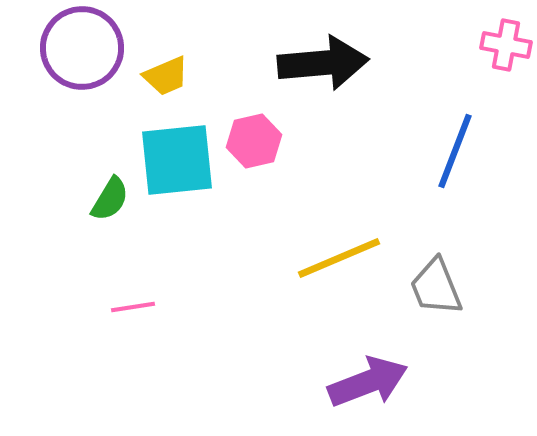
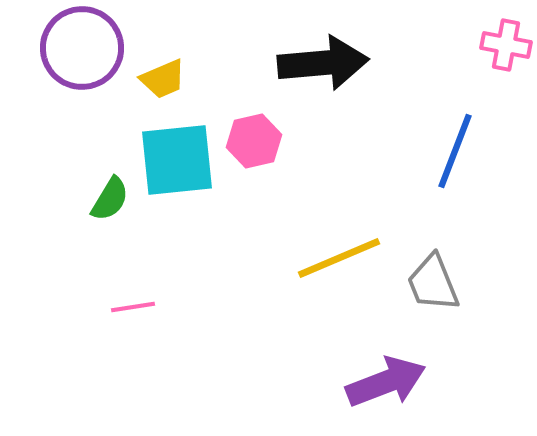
yellow trapezoid: moved 3 px left, 3 px down
gray trapezoid: moved 3 px left, 4 px up
purple arrow: moved 18 px right
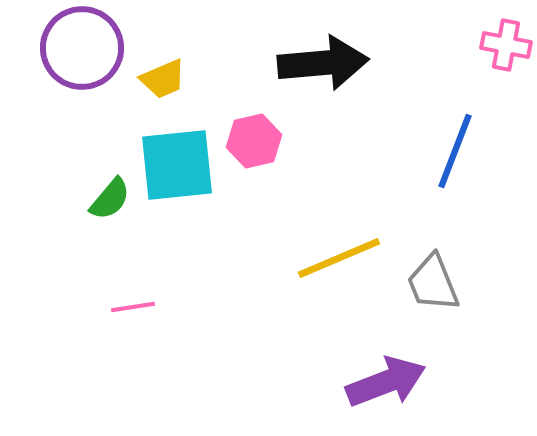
cyan square: moved 5 px down
green semicircle: rotated 9 degrees clockwise
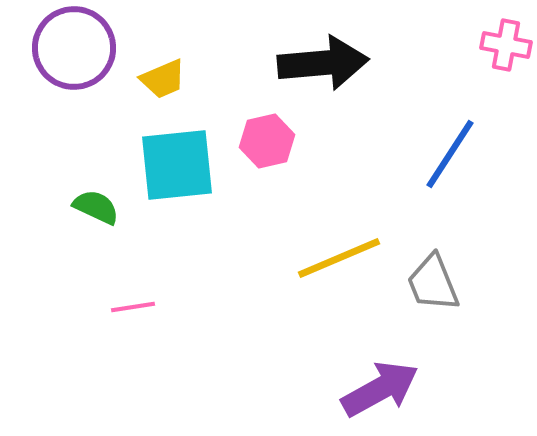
purple circle: moved 8 px left
pink hexagon: moved 13 px right
blue line: moved 5 px left, 3 px down; rotated 12 degrees clockwise
green semicircle: moved 14 px left, 8 px down; rotated 105 degrees counterclockwise
purple arrow: moved 6 px left, 7 px down; rotated 8 degrees counterclockwise
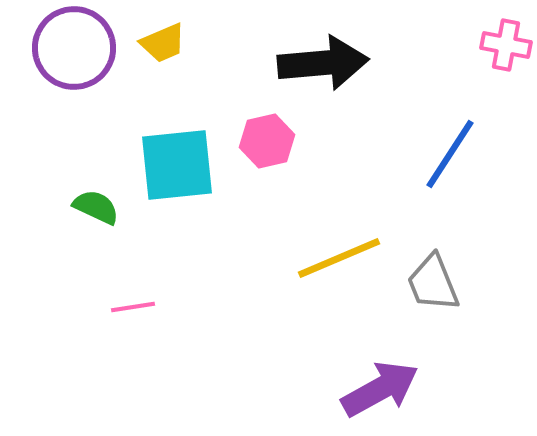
yellow trapezoid: moved 36 px up
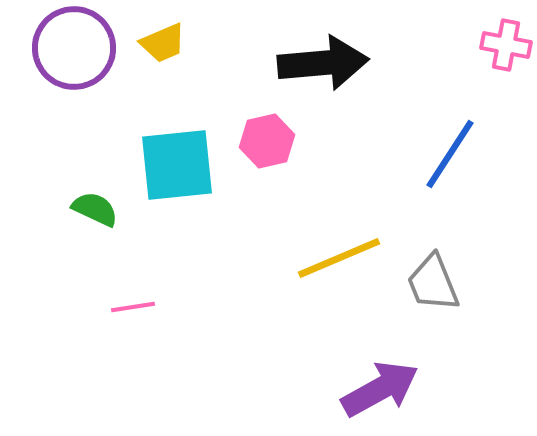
green semicircle: moved 1 px left, 2 px down
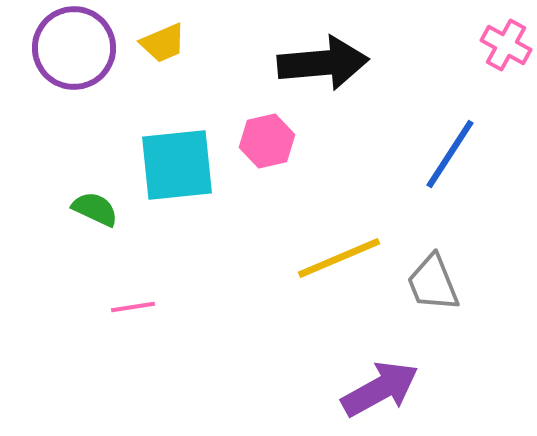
pink cross: rotated 18 degrees clockwise
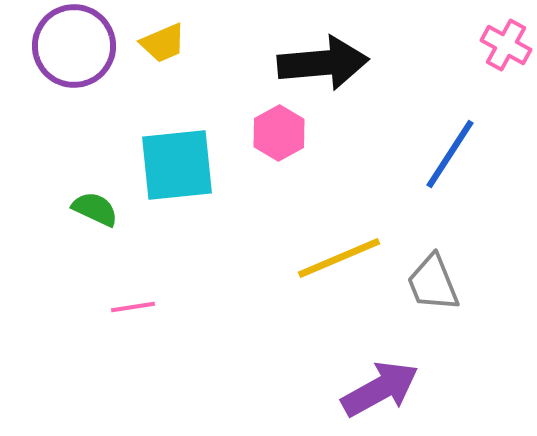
purple circle: moved 2 px up
pink hexagon: moved 12 px right, 8 px up; rotated 16 degrees counterclockwise
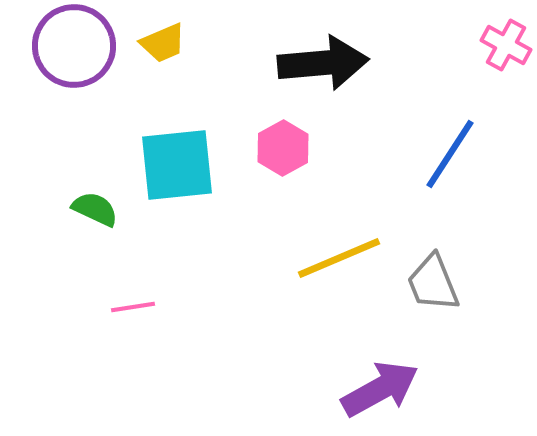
pink hexagon: moved 4 px right, 15 px down
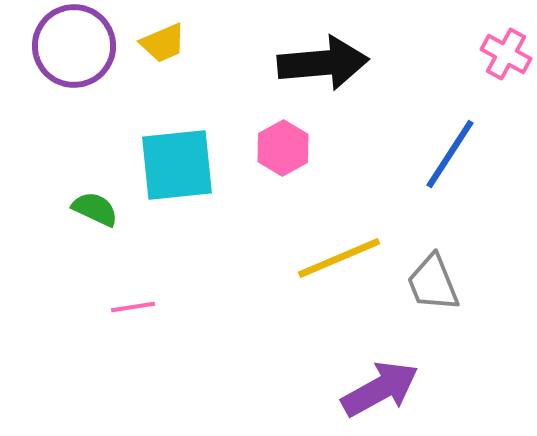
pink cross: moved 9 px down
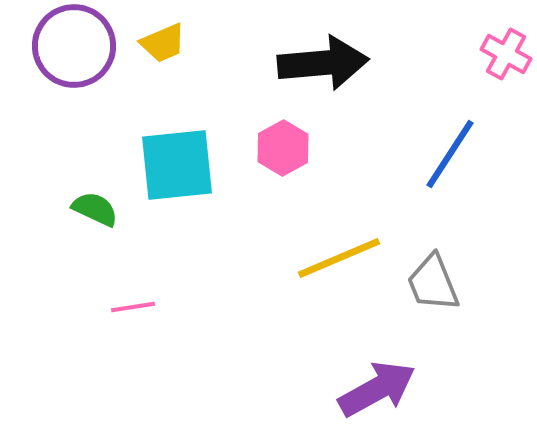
purple arrow: moved 3 px left
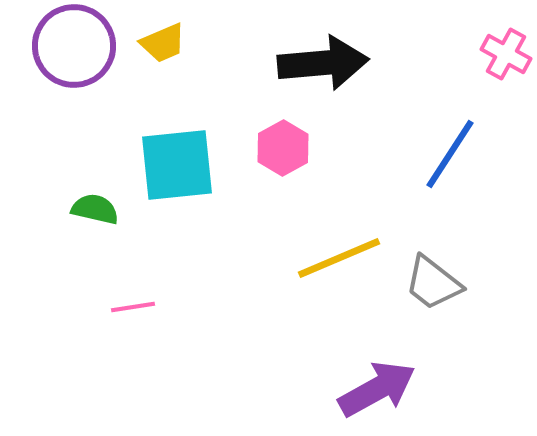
green semicircle: rotated 12 degrees counterclockwise
gray trapezoid: rotated 30 degrees counterclockwise
